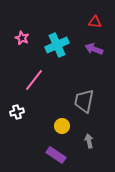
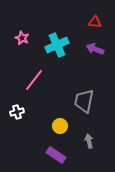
purple arrow: moved 1 px right
yellow circle: moved 2 px left
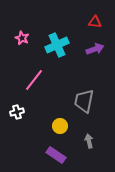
purple arrow: rotated 138 degrees clockwise
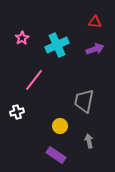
pink star: rotated 16 degrees clockwise
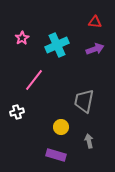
yellow circle: moved 1 px right, 1 px down
purple rectangle: rotated 18 degrees counterclockwise
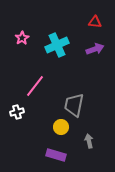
pink line: moved 1 px right, 6 px down
gray trapezoid: moved 10 px left, 4 px down
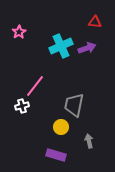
pink star: moved 3 px left, 6 px up
cyan cross: moved 4 px right, 1 px down
purple arrow: moved 8 px left, 1 px up
white cross: moved 5 px right, 6 px up
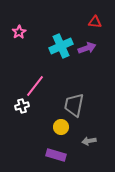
gray arrow: rotated 88 degrees counterclockwise
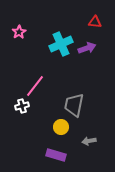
cyan cross: moved 2 px up
